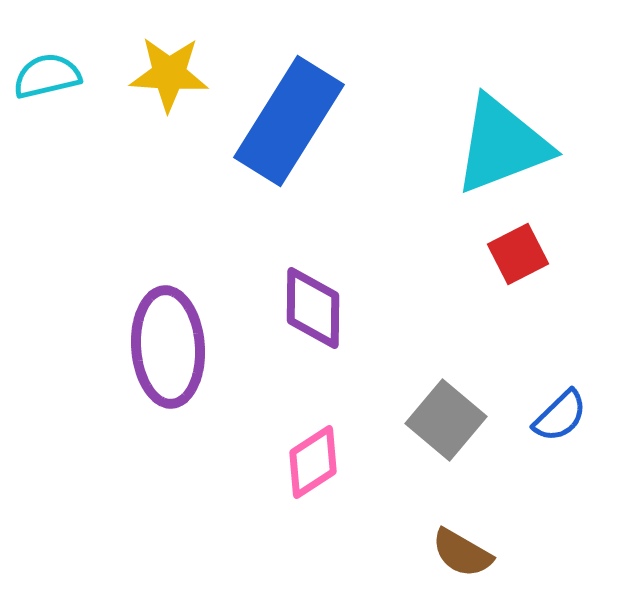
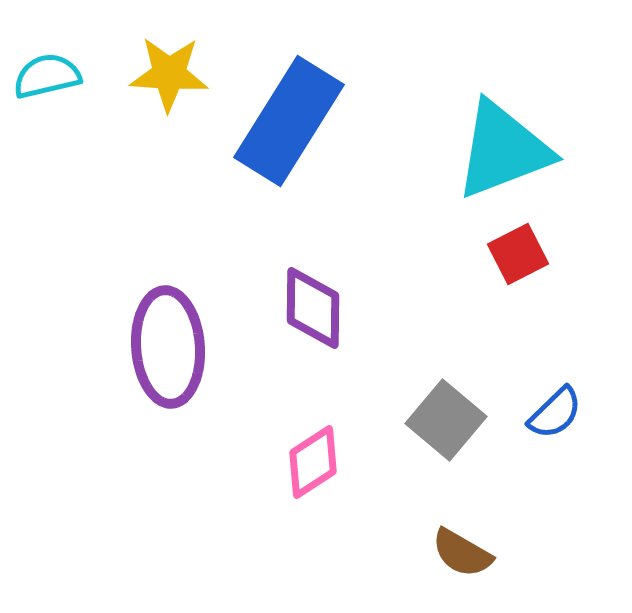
cyan triangle: moved 1 px right, 5 px down
blue semicircle: moved 5 px left, 3 px up
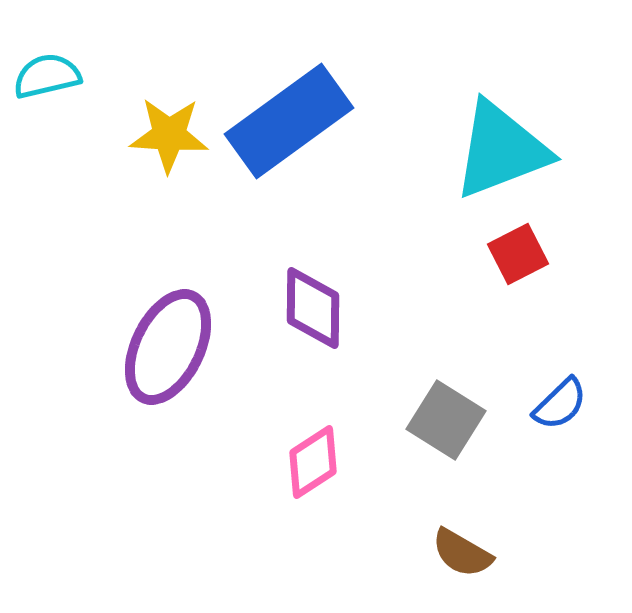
yellow star: moved 61 px down
blue rectangle: rotated 22 degrees clockwise
cyan triangle: moved 2 px left
purple ellipse: rotated 30 degrees clockwise
blue semicircle: moved 5 px right, 9 px up
gray square: rotated 8 degrees counterclockwise
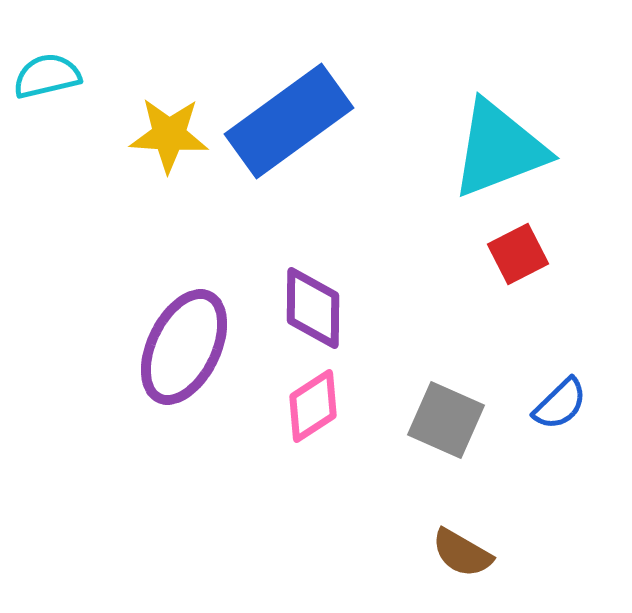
cyan triangle: moved 2 px left, 1 px up
purple ellipse: moved 16 px right
gray square: rotated 8 degrees counterclockwise
pink diamond: moved 56 px up
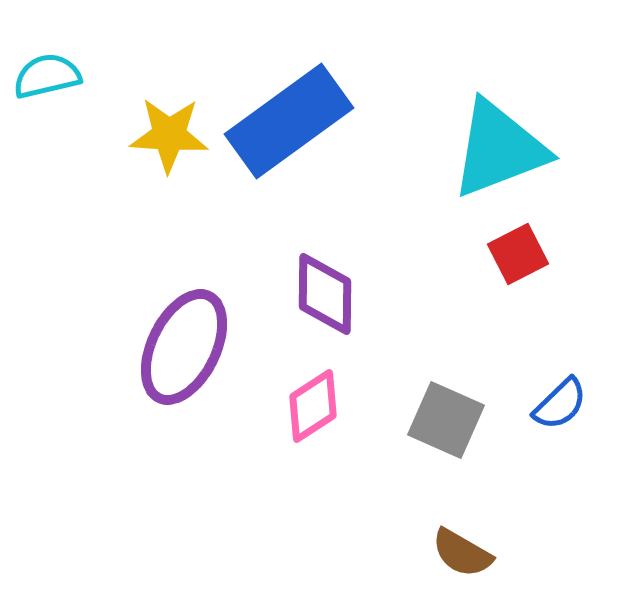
purple diamond: moved 12 px right, 14 px up
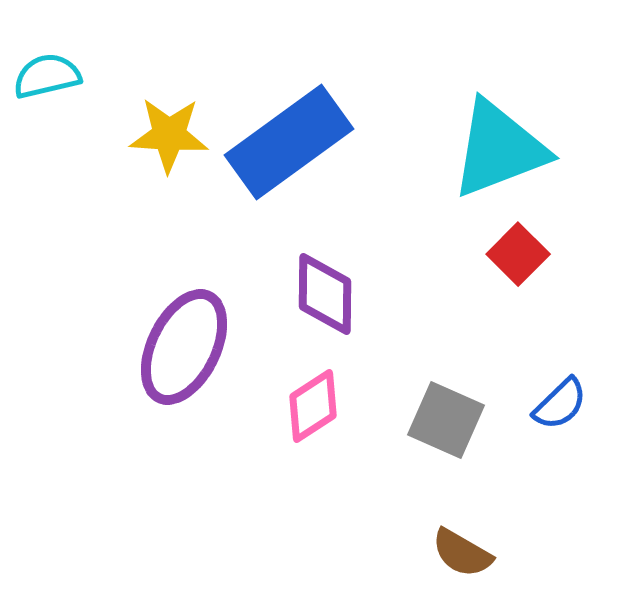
blue rectangle: moved 21 px down
red square: rotated 18 degrees counterclockwise
